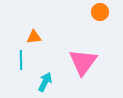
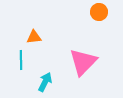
orange circle: moved 1 px left
pink triangle: rotated 8 degrees clockwise
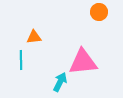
pink triangle: rotated 40 degrees clockwise
cyan arrow: moved 15 px right
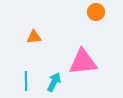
orange circle: moved 3 px left
cyan line: moved 5 px right, 21 px down
cyan arrow: moved 6 px left
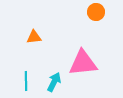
pink triangle: moved 1 px down
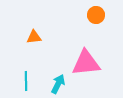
orange circle: moved 3 px down
pink triangle: moved 3 px right
cyan arrow: moved 4 px right, 2 px down
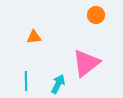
pink triangle: rotated 32 degrees counterclockwise
